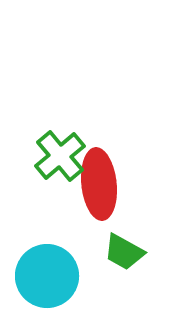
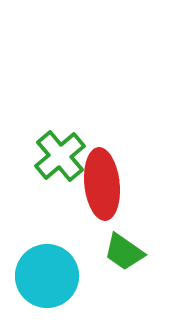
red ellipse: moved 3 px right
green trapezoid: rotated 6 degrees clockwise
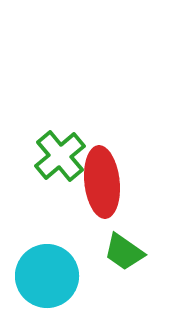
red ellipse: moved 2 px up
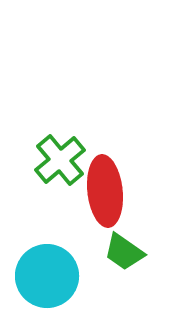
green cross: moved 4 px down
red ellipse: moved 3 px right, 9 px down
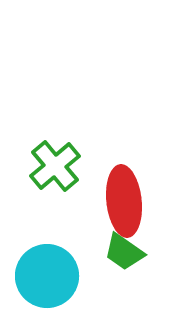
green cross: moved 5 px left, 6 px down
red ellipse: moved 19 px right, 10 px down
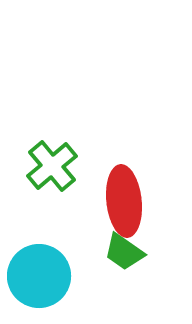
green cross: moved 3 px left
cyan circle: moved 8 px left
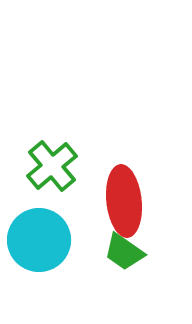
cyan circle: moved 36 px up
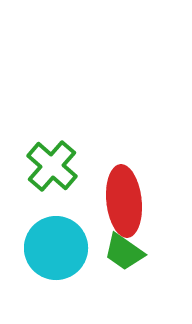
green cross: rotated 9 degrees counterclockwise
cyan circle: moved 17 px right, 8 px down
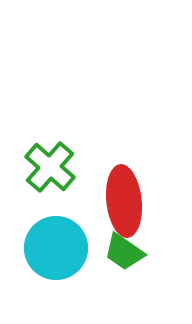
green cross: moved 2 px left, 1 px down
